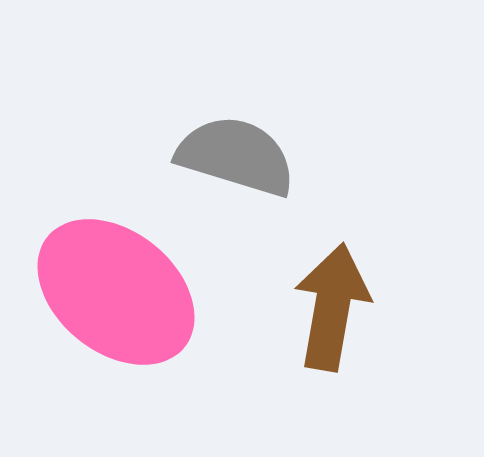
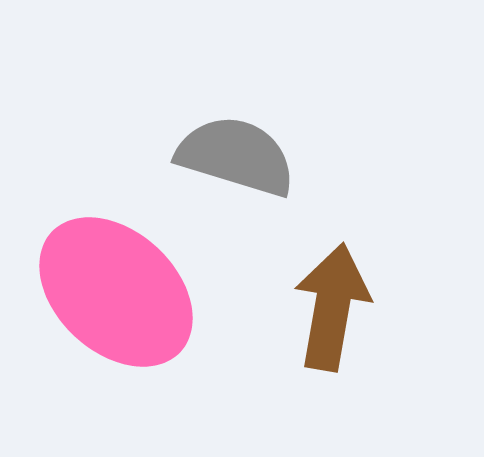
pink ellipse: rotated 4 degrees clockwise
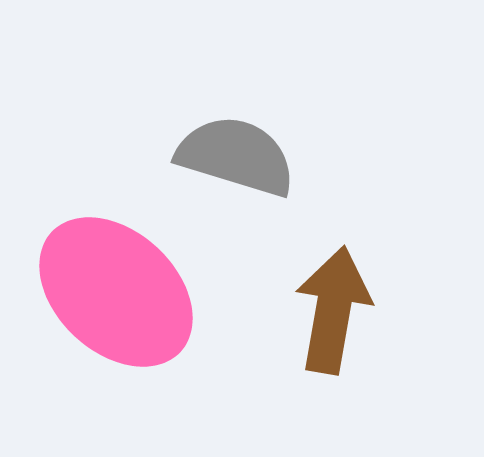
brown arrow: moved 1 px right, 3 px down
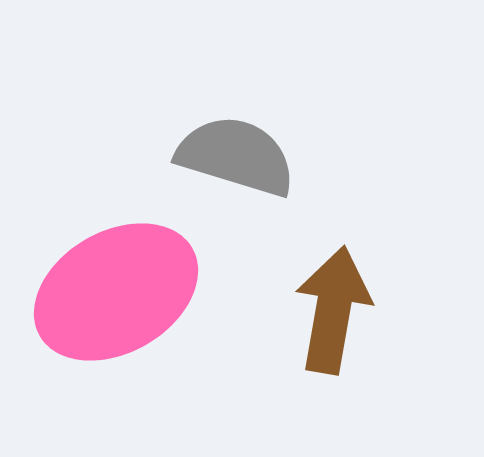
pink ellipse: rotated 73 degrees counterclockwise
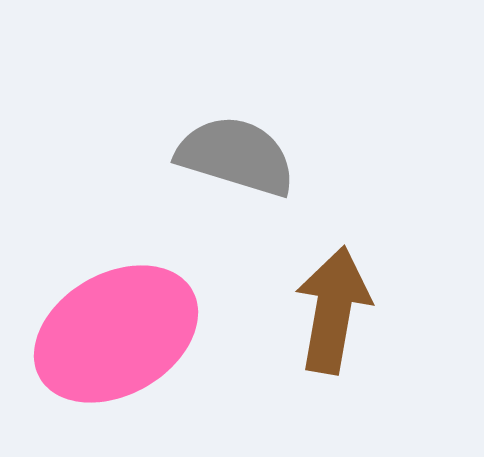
pink ellipse: moved 42 px down
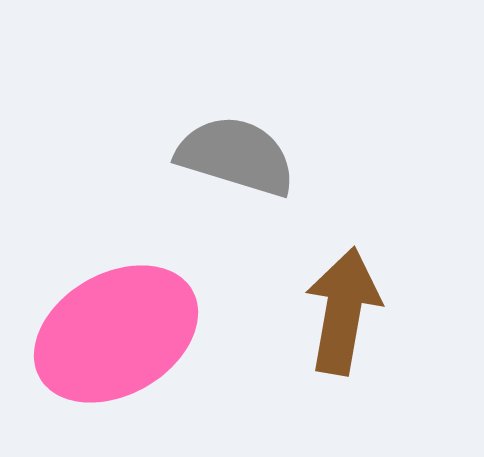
brown arrow: moved 10 px right, 1 px down
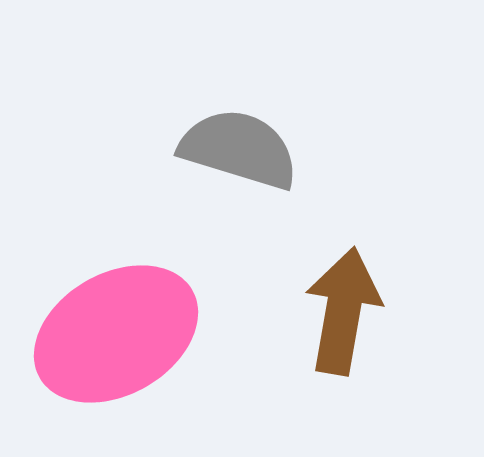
gray semicircle: moved 3 px right, 7 px up
